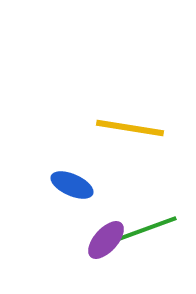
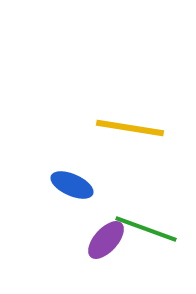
green line: rotated 40 degrees clockwise
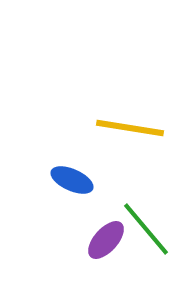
blue ellipse: moved 5 px up
green line: rotated 30 degrees clockwise
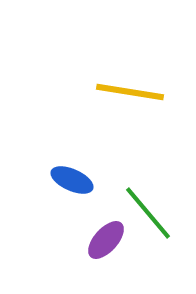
yellow line: moved 36 px up
green line: moved 2 px right, 16 px up
